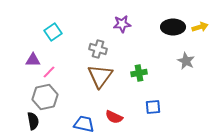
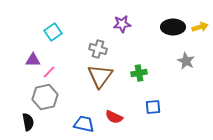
black semicircle: moved 5 px left, 1 px down
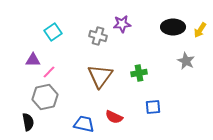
yellow arrow: moved 3 px down; rotated 140 degrees clockwise
gray cross: moved 13 px up
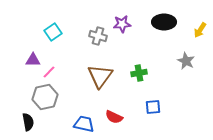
black ellipse: moved 9 px left, 5 px up
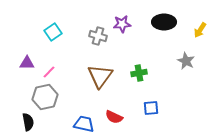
purple triangle: moved 6 px left, 3 px down
blue square: moved 2 px left, 1 px down
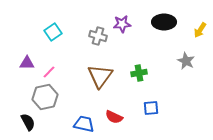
black semicircle: rotated 18 degrees counterclockwise
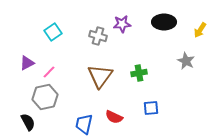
purple triangle: rotated 28 degrees counterclockwise
blue trapezoid: rotated 90 degrees counterclockwise
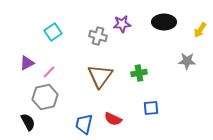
gray star: moved 1 px right; rotated 24 degrees counterclockwise
red semicircle: moved 1 px left, 2 px down
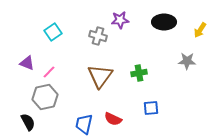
purple star: moved 2 px left, 4 px up
purple triangle: rotated 49 degrees clockwise
